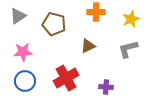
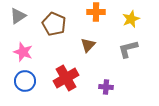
brown pentagon: rotated 10 degrees clockwise
brown triangle: moved 1 px up; rotated 21 degrees counterclockwise
pink star: rotated 24 degrees clockwise
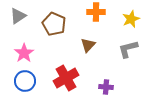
pink star: moved 1 px right, 1 px down; rotated 18 degrees clockwise
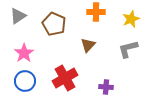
red cross: moved 1 px left
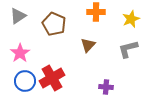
pink star: moved 4 px left
red cross: moved 13 px left
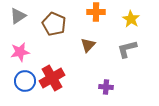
yellow star: rotated 18 degrees counterclockwise
gray L-shape: moved 1 px left
pink star: moved 1 px up; rotated 24 degrees clockwise
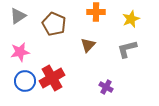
yellow star: rotated 18 degrees clockwise
purple cross: rotated 24 degrees clockwise
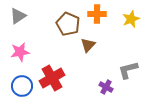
orange cross: moved 1 px right, 2 px down
brown pentagon: moved 14 px right
gray L-shape: moved 1 px right, 21 px down
blue circle: moved 3 px left, 5 px down
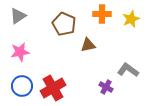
orange cross: moved 5 px right
brown pentagon: moved 4 px left
brown triangle: rotated 35 degrees clockwise
gray L-shape: rotated 50 degrees clockwise
red cross: moved 1 px right, 10 px down
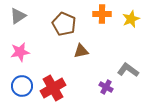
brown triangle: moved 7 px left, 6 px down
